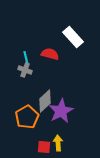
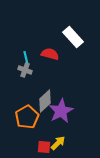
yellow arrow: rotated 49 degrees clockwise
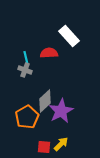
white rectangle: moved 4 px left, 1 px up
red semicircle: moved 1 px left, 1 px up; rotated 18 degrees counterclockwise
yellow arrow: moved 3 px right, 1 px down
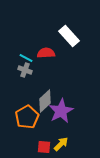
red semicircle: moved 3 px left
cyan line: rotated 48 degrees counterclockwise
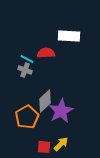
white rectangle: rotated 45 degrees counterclockwise
cyan line: moved 1 px right, 1 px down
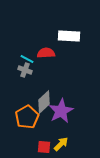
gray diamond: moved 1 px left, 1 px down
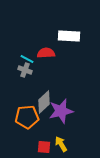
purple star: rotated 15 degrees clockwise
orange pentagon: rotated 25 degrees clockwise
yellow arrow: rotated 77 degrees counterclockwise
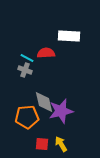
cyan line: moved 1 px up
gray diamond: rotated 60 degrees counterclockwise
red square: moved 2 px left, 3 px up
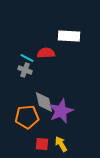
purple star: rotated 10 degrees counterclockwise
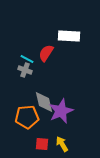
red semicircle: rotated 54 degrees counterclockwise
cyan line: moved 1 px down
yellow arrow: moved 1 px right
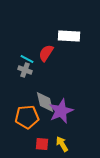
gray diamond: moved 1 px right
